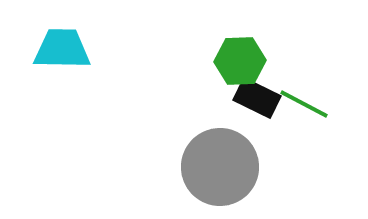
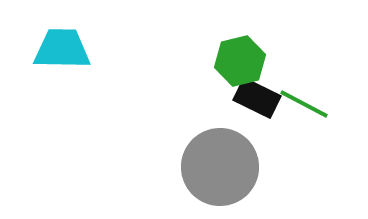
green hexagon: rotated 12 degrees counterclockwise
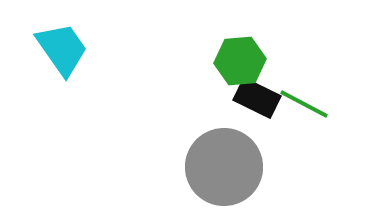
cyan trapezoid: rotated 54 degrees clockwise
green hexagon: rotated 9 degrees clockwise
gray circle: moved 4 px right
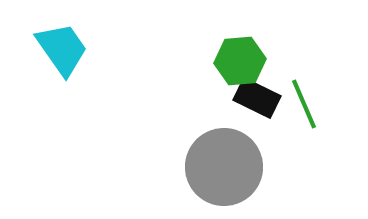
green line: rotated 39 degrees clockwise
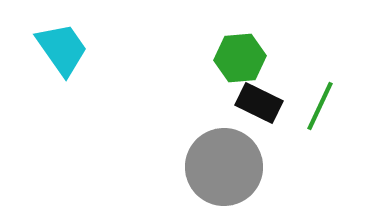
green hexagon: moved 3 px up
black rectangle: moved 2 px right, 5 px down
green line: moved 16 px right, 2 px down; rotated 48 degrees clockwise
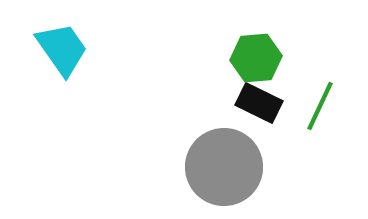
green hexagon: moved 16 px right
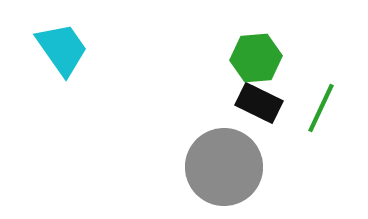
green line: moved 1 px right, 2 px down
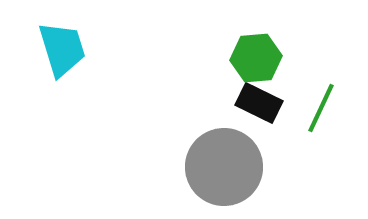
cyan trapezoid: rotated 18 degrees clockwise
